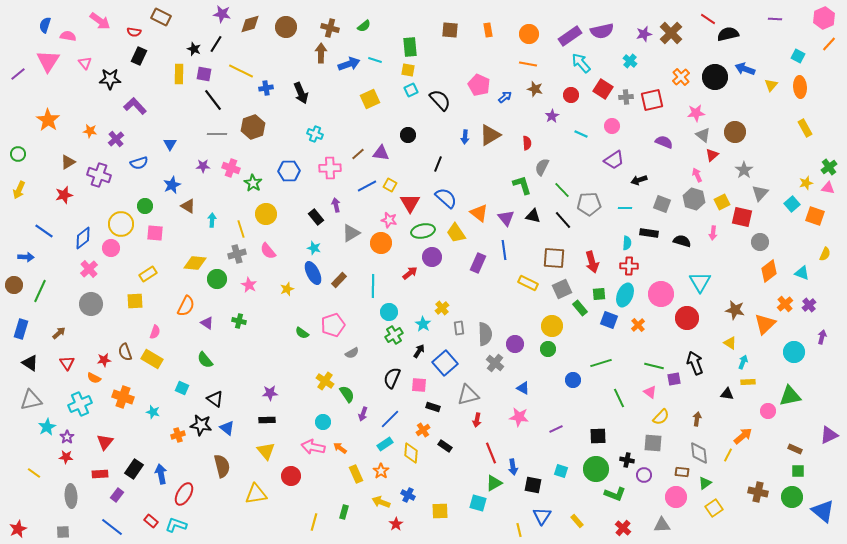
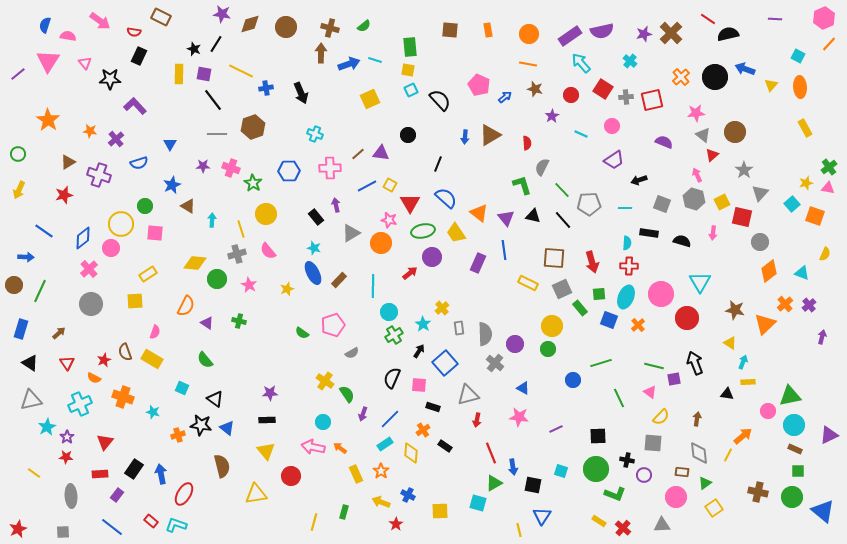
cyan ellipse at (625, 295): moved 1 px right, 2 px down
cyan circle at (794, 352): moved 73 px down
red star at (104, 360): rotated 16 degrees counterclockwise
yellow rectangle at (577, 521): moved 22 px right; rotated 16 degrees counterclockwise
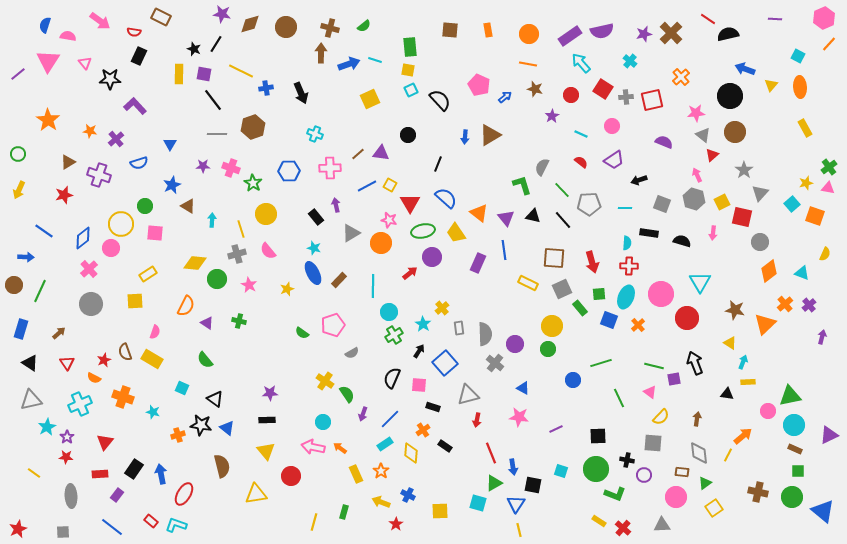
black circle at (715, 77): moved 15 px right, 19 px down
red semicircle at (527, 143): moved 54 px right, 19 px down; rotated 48 degrees counterclockwise
blue triangle at (542, 516): moved 26 px left, 12 px up
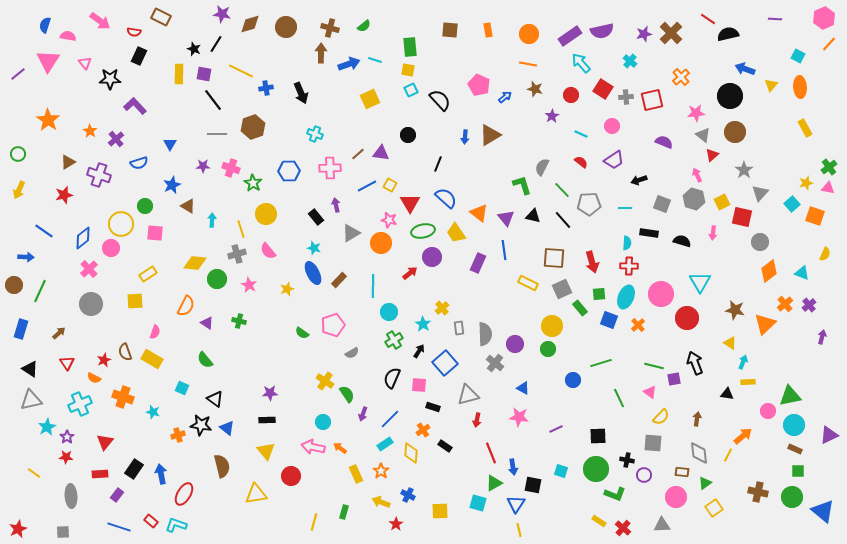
orange star at (90, 131): rotated 24 degrees clockwise
green cross at (394, 335): moved 5 px down
black triangle at (30, 363): moved 6 px down
blue line at (112, 527): moved 7 px right; rotated 20 degrees counterclockwise
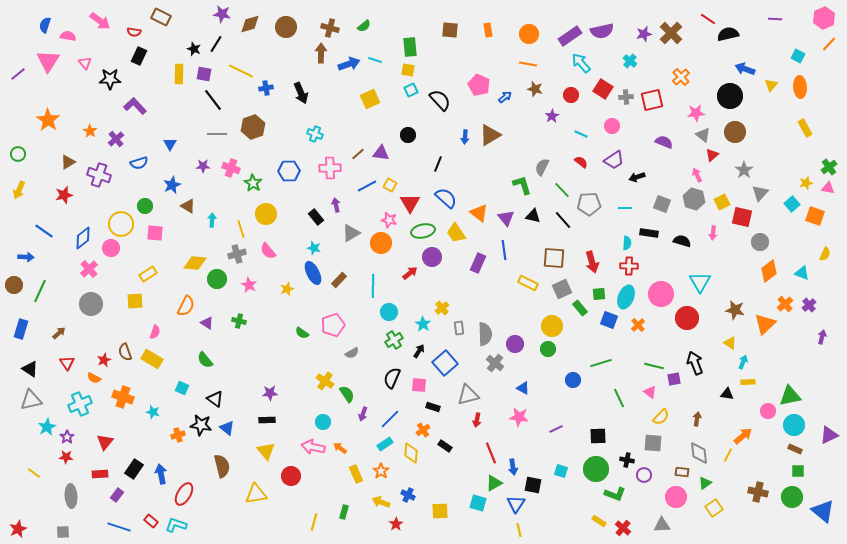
black arrow at (639, 180): moved 2 px left, 3 px up
